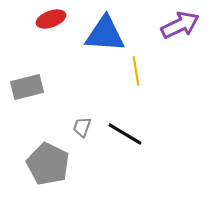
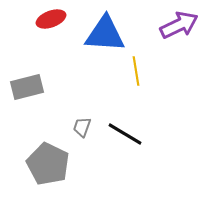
purple arrow: moved 1 px left
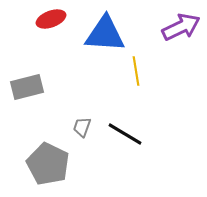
purple arrow: moved 2 px right, 2 px down
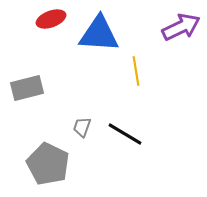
blue triangle: moved 6 px left
gray rectangle: moved 1 px down
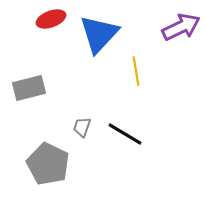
blue triangle: rotated 51 degrees counterclockwise
gray rectangle: moved 2 px right
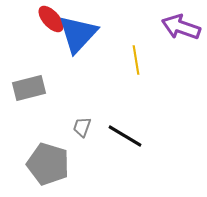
red ellipse: rotated 68 degrees clockwise
purple arrow: rotated 135 degrees counterclockwise
blue triangle: moved 21 px left
yellow line: moved 11 px up
black line: moved 2 px down
gray pentagon: rotated 9 degrees counterclockwise
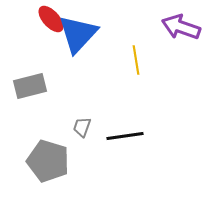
gray rectangle: moved 1 px right, 2 px up
black line: rotated 39 degrees counterclockwise
gray pentagon: moved 3 px up
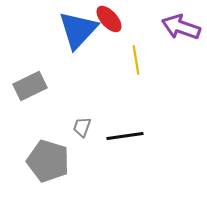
red ellipse: moved 58 px right
blue triangle: moved 4 px up
gray rectangle: rotated 12 degrees counterclockwise
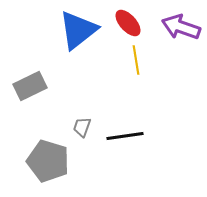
red ellipse: moved 19 px right, 4 px down
blue triangle: rotated 9 degrees clockwise
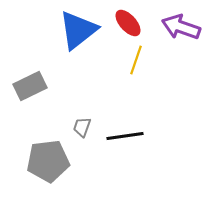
yellow line: rotated 28 degrees clockwise
gray pentagon: rotated 24 degrees counterclockwise
